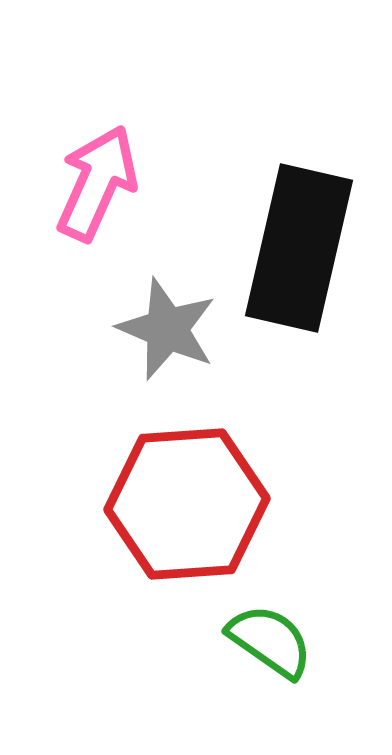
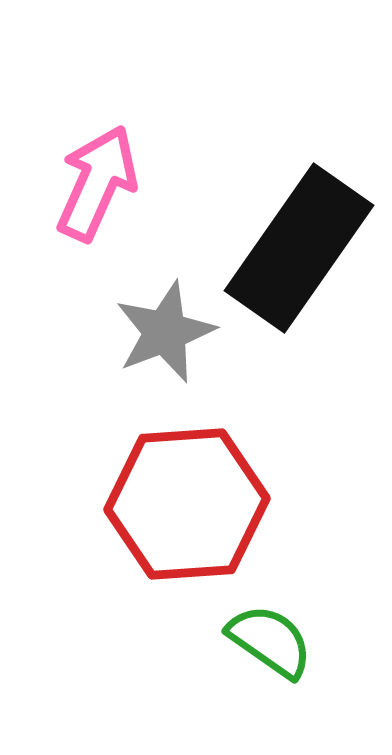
black rectangle: rotated 22 degrees clockwise
gray star: moved 2 px left, 3 px down; rotated 28 degrees clockwise
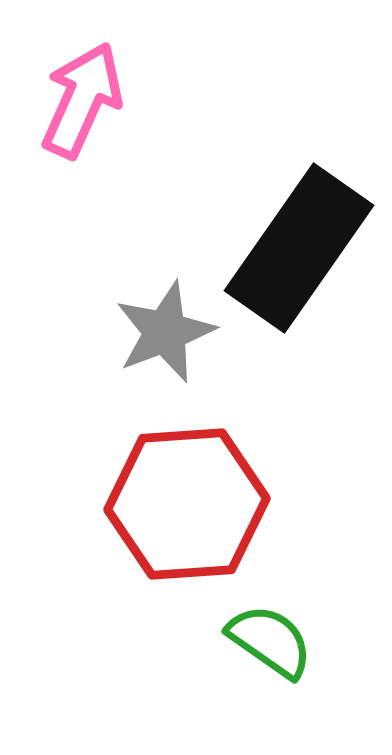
pink arrow: moved 15 px left, 83 px up
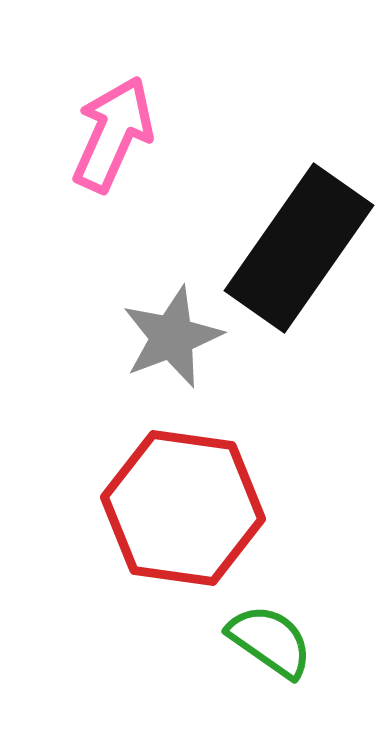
pink arrow: moved 31 px right, 34 px down
gray star: moved 7 px right, 5 px down
red hexagon: moved 4 px left, 4 px down; rotated 12 degrees clockwise
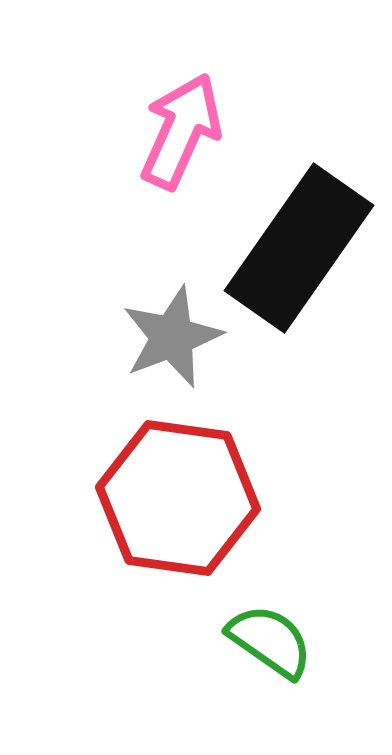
pink arrow: moved 68 px right, 3 px up
red hexagon: moved 5 px left, 10 px up
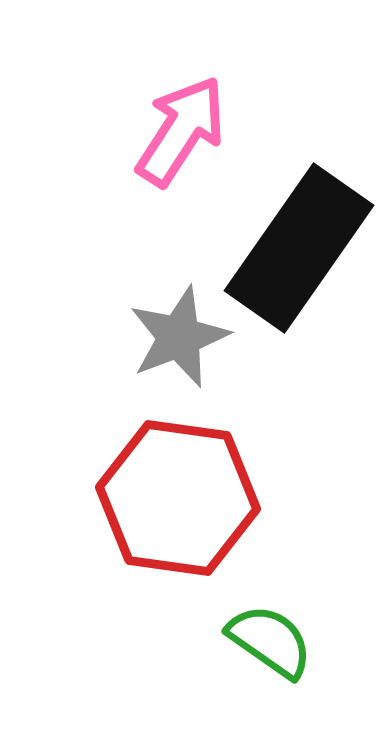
pink arrow: rotated 9 degrees clockwise
gray star: moved 7 px right
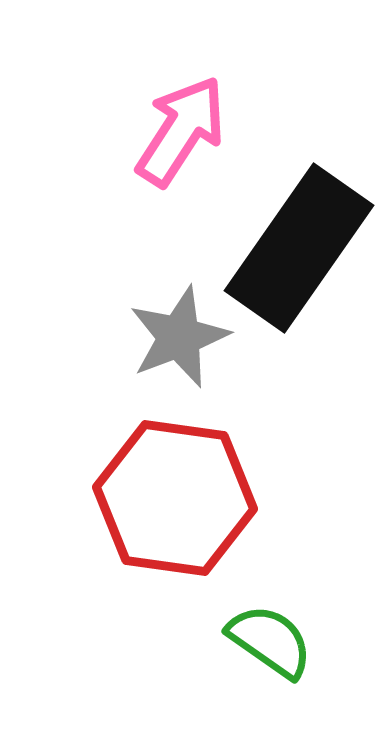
red hexagon: moved 3 px left
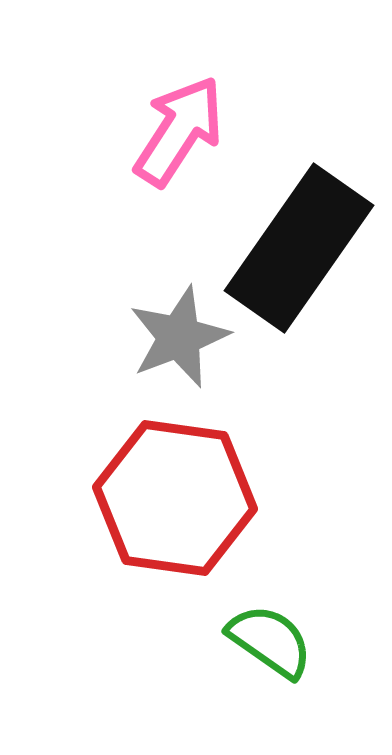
pink arrow: moved 2 px left
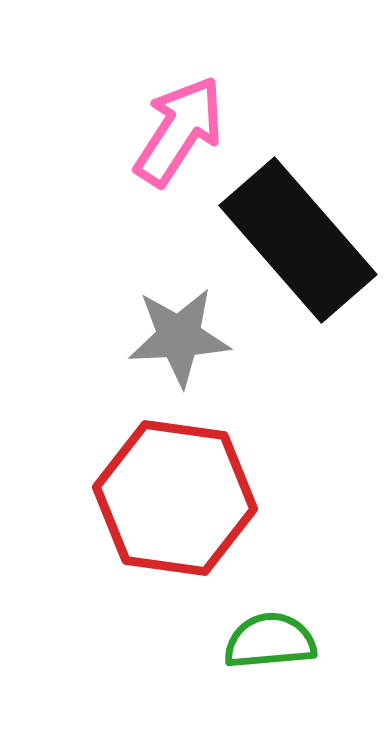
black rectangle: moved 1 px left, 8 px up; rotated 76 degrees counterclockwise
gray star: rotated 18 degrees clockwise
green semicircle: rotated 40 degrees counterclockwise
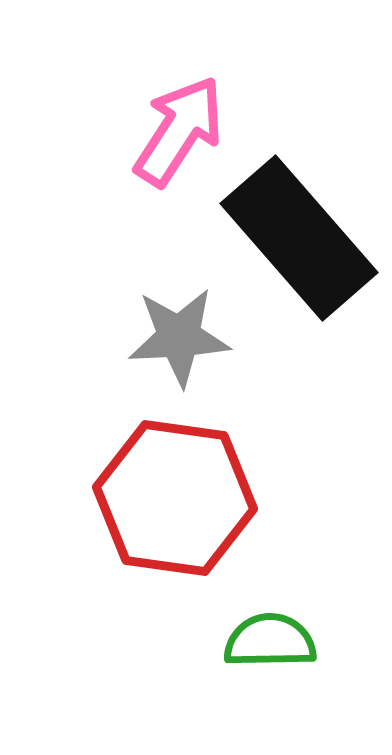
black rectangle: moved 1 px right, 2 px up
green semicircle: rotated 4 degrees clockwise
